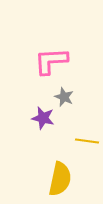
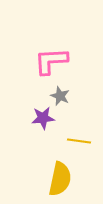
gray star: moved 4 px left, 1 px up
purple star: rotated 20 degrees counterclockwise
yellow line: moved 8 px left
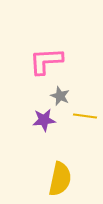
pink L-shape: moved 5 px left
purple star: moved 1 px right, 2 px down
yellow line: moved 6 px right, 25 px up
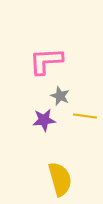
yellow semicircle: rotated 28 degrees counterclockwise
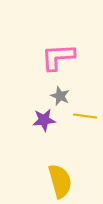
pink L-shape: moved 12 px right, 4 px up
yellow semicircle: moved 2 px down
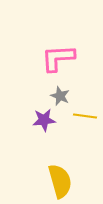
pink L-shape: moved 1 px down
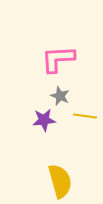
pink L-shape: moved 1 px down
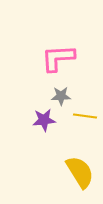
pink L-shape: moved 1 px up
gray star: moved 1 px right; rotated 24 degrees counterclockwise
yellow semicircle: moved 20 px right, 9 px up; rotated 16 degrees counterclockwise
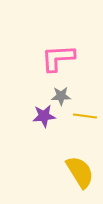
purple star: moved 4 px up
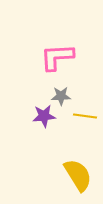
pink L-shape: moved 1 px left, 1 px up
yellow semicircle: moved 2 px left, 3 px down
